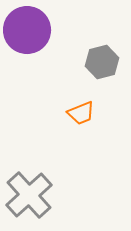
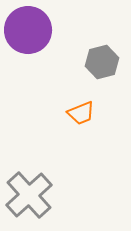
purple circle: moved 1 px right
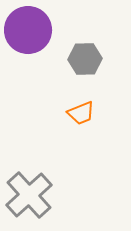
gray hexagon: moved 17 px left, 3 px up; rotated 12 degrees clockwise
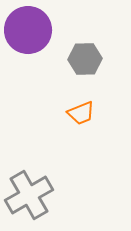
gray cross: rotated 12 degrees clockwise
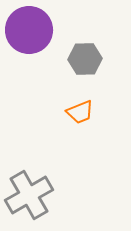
purple circle: moved 1 px right
orange trapezoid: moved 1 px left, 1 px up
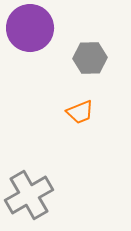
purple circle: moved 1 px right, 2 px up
gray hexagon: moved 5 px right, 1 px up
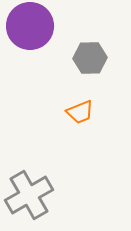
purple circle: moved 2 px up
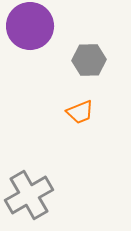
gray hexagon: moved 1 px left, 2 px down
